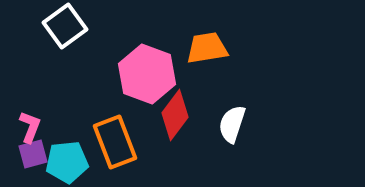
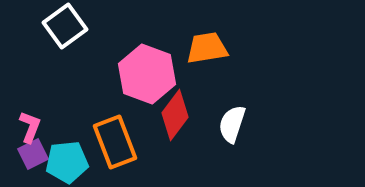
purple square: rotated 12 degrees counterclockwise
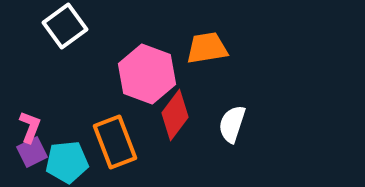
purple square: moved 1 px left, 2 px up
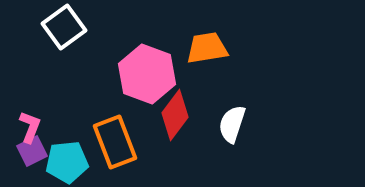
white square: moved 1 px left, 1 px down
purple square: moved 1 px up
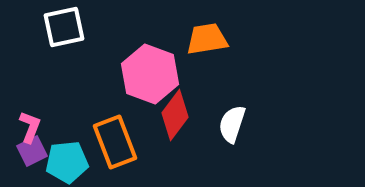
white square: rotated 24 degrees clockwise
orange trapezoid: moved 9 px up
pink hexagon: moved 3 px right
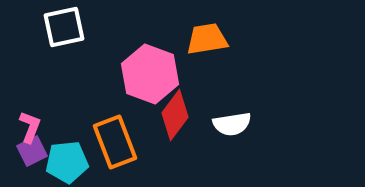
white semicircle: rotated 117 degrees counterclockwise
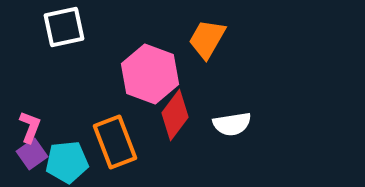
orange trapezoid: rotated 51 degrees counterclockwise
purple square: moved 3 px down; rotated 8 degrees counterclockwise
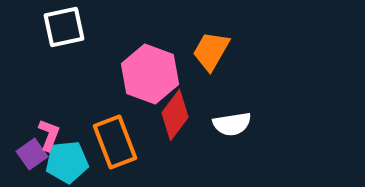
orange trapezoid: moved 4 px right, 12 px down
pink L-shape: moved 19 px right, 8 px down
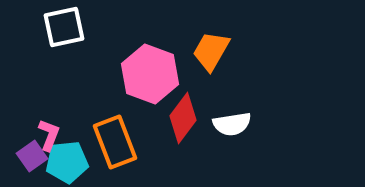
red diamond: moved 8 px right, 3 px down
purple square: moved 2 px down
